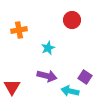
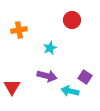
cyan star: moved 2 px right
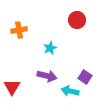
red circle: moved 5 px right
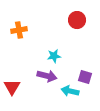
cyan star: moved 4 px right, 8 px down; rotated 16 degrees clockwise
purple square: rotated 16 degrees counterclockwise
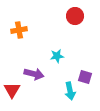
red circle: moved 2 px left, 4 px up
cyan star: moved 3 px right
purple arrow: moved 13 px left, 2 px up
red triangle: moved 3 px down
cyan arrow: rotated 114 degrees counterclockwise
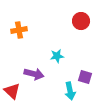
red circle: moved 6 px right, 5 px down
red triangle: moved 1 px down; rotated 18 degrees counterclockwise
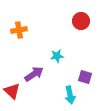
purple arrow: rotated 48 degrees counterclockwise
cyan arrow: moved 4 px down
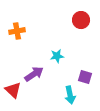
red circle: moved 1 px up
orange cross: moved 2 px left, 1 px down
red triangle: moved 1 px right, 1 px up
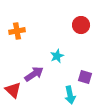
red circle: moved 5 px down
cyan star: rotated 16 degrees counterclockwise
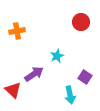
red circle: moved 3 px up
purple square: rotated 16 degrees clockwise
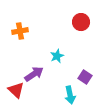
orange cross: moved 3 px right
red triangle: moved 3 px right
